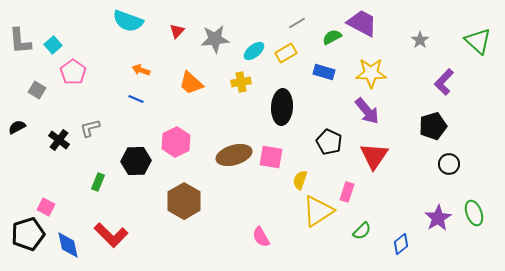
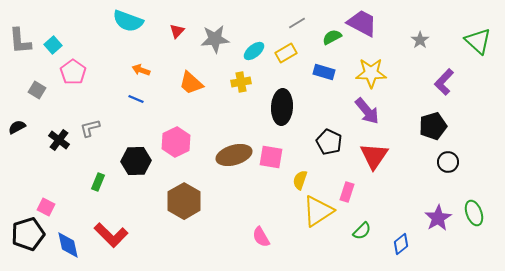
black circle at (449, 164): moved 1 px left, 2 px up
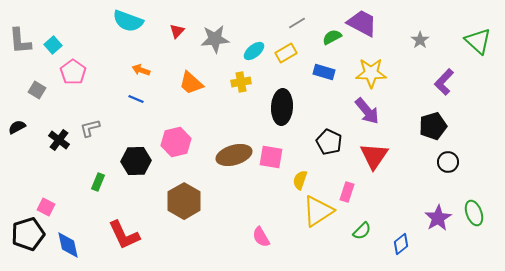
pink hexagon at (176, 142): rotated 12 degrees clockwise
red L-shape at (111, 235): moved 13 px right; rotated 20 degrees clockwise
